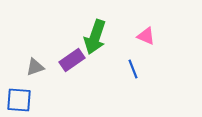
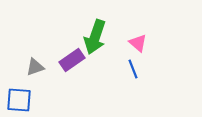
pink triangle: moved 8 px left, 7 px down; rotated 18 degrees clockwise
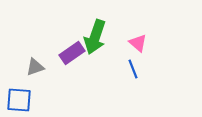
purple rectangle: moved 7 px up
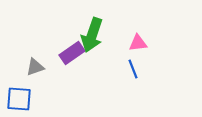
green arrow: moved 3 px left, 2 px up
pink triangle: rotated 48 degrees counterclockwise
blue square: moved 1 px up
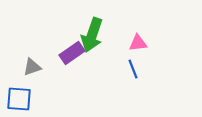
gray triangle: moved 3 px left
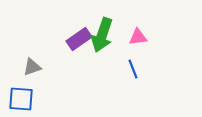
green arrow: moved 10 px right
pink triangle: moved 6 px up
purple rectangle: moved 7 px right, 14 px up
blue square: moved 2 px right
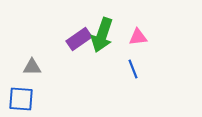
gray triangle: rotated 18 degrees clockwise
